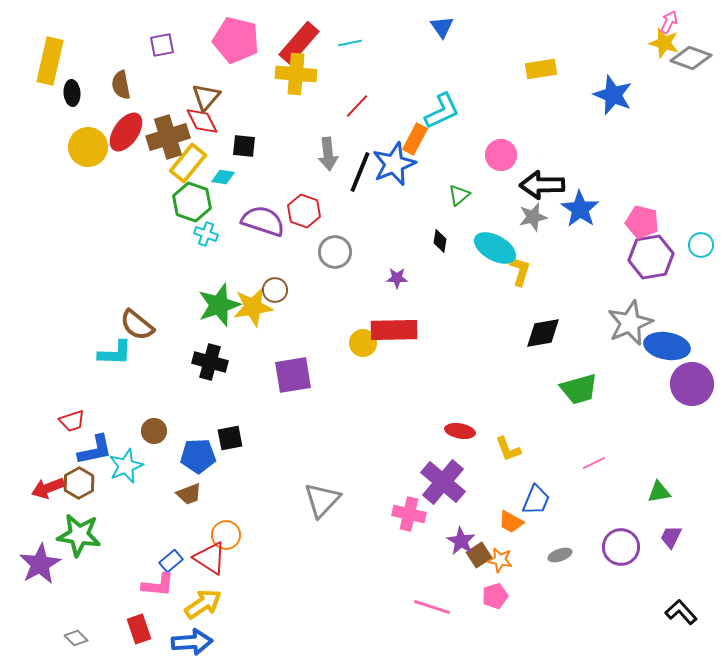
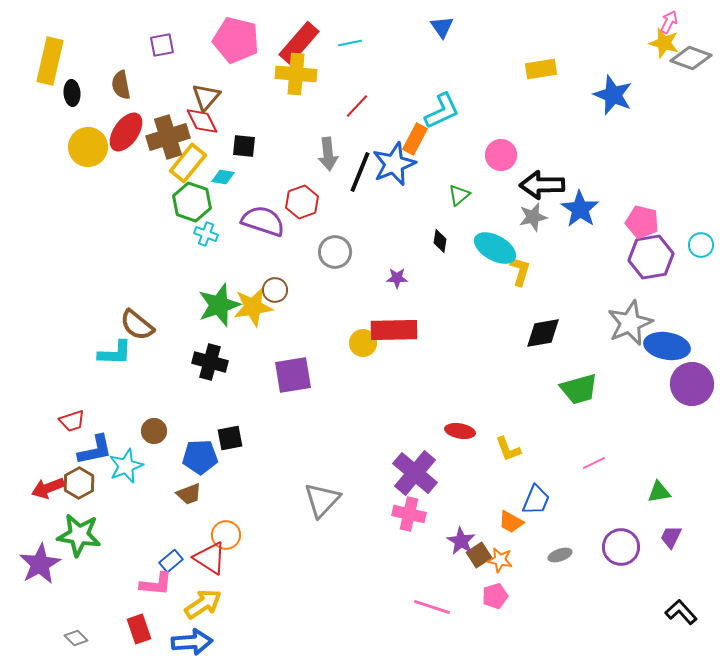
red hexagon at (304, 211): moved 2 px left, 9 px up; rotated 20 degrees clockwise
blue pentagon at (198, 456): moved 2 px right, 1 px down
purple cross at (443, 482): moved 28 px left, 9 px up
pink L-shape at (158, 585): moved 2 px left, 1 px up
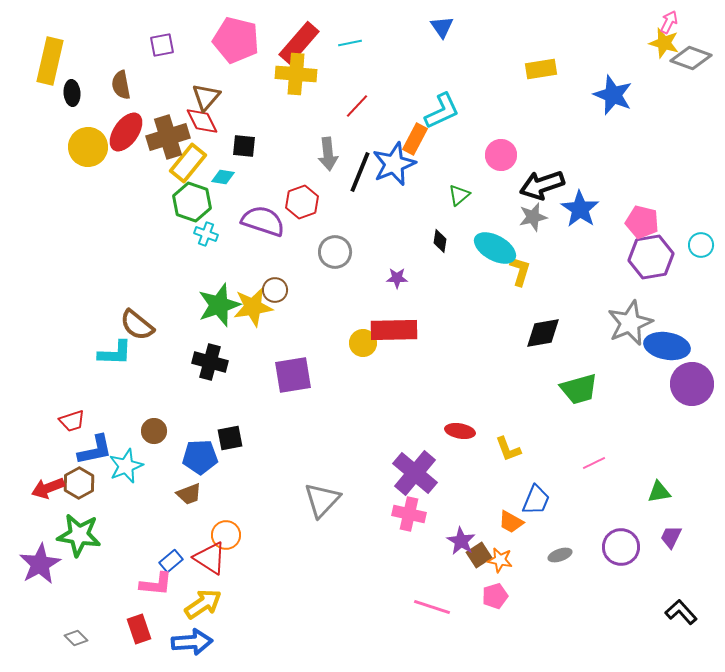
black arrow at (542, 185): rotated 18 degrees counterclockwise
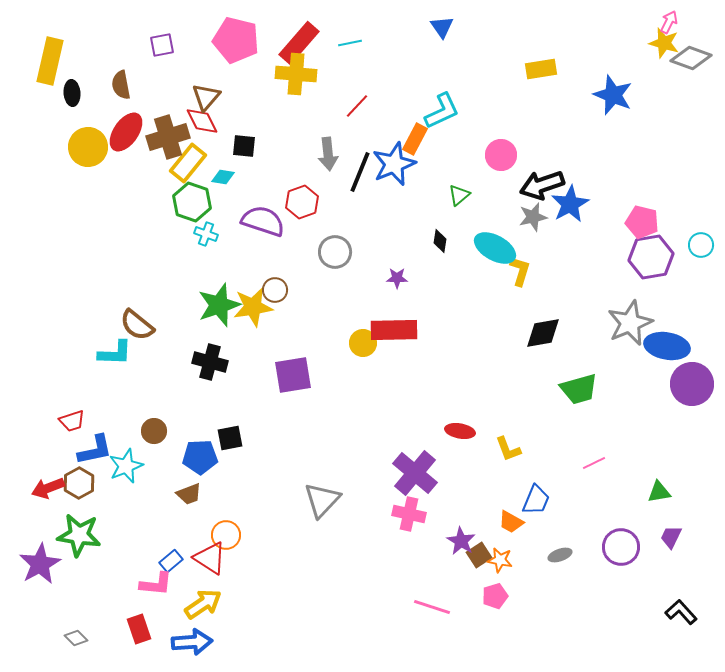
blue star at (580, 209): moved 10 px left, 5 px up; rotated 9 degrees clockwise
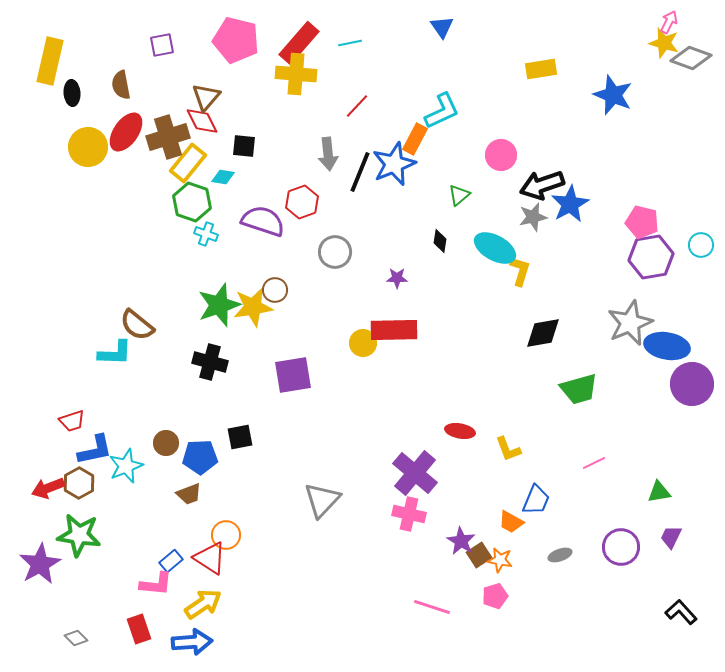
brown circle at (154, 431): moved 12 px right, 12 px down
black square at (230, 438): moved 10 px right, 1 px up
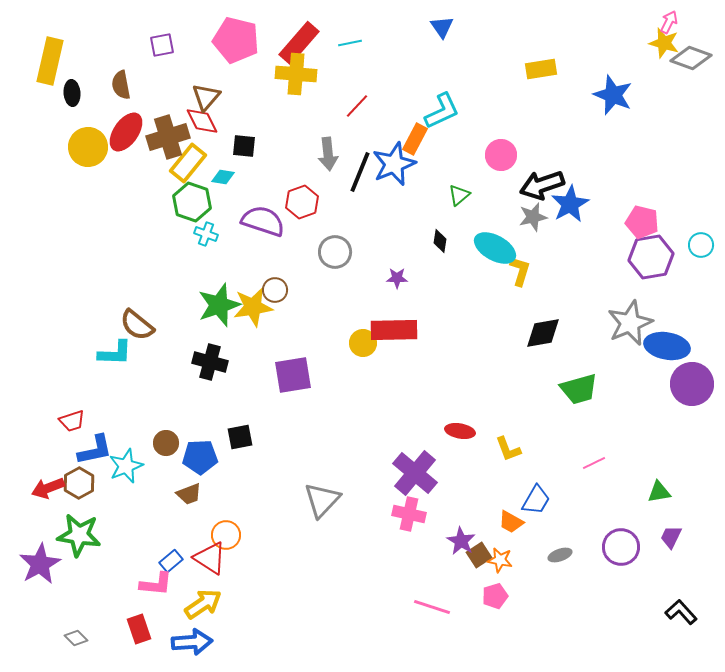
blue trapezoid at (536, 500): rotated 8 degrees clockwise
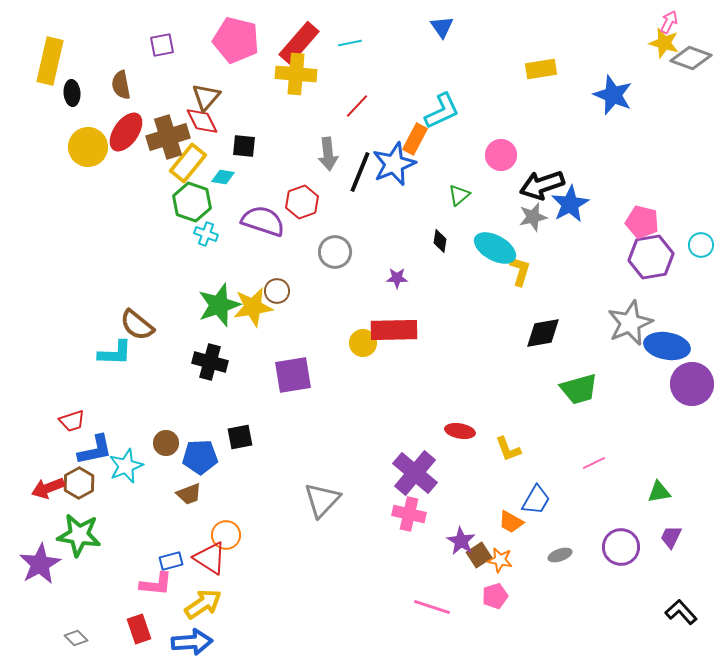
brown circle at (275, 290): moved 2 px right, 1 px down
blue rectangle at (171, 561): rotated 25 degrees clockwise
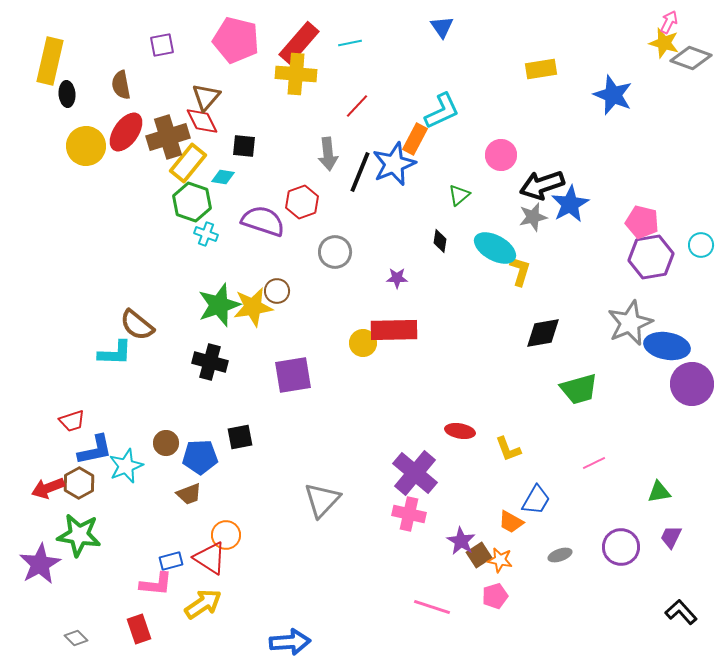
black ellipse at (72, 93): moved 5 px left, 1 px down
yellow circle at (88, 147): moved 2 px left, 1 px up
blue arrow at (192, 642): moved 98 px right
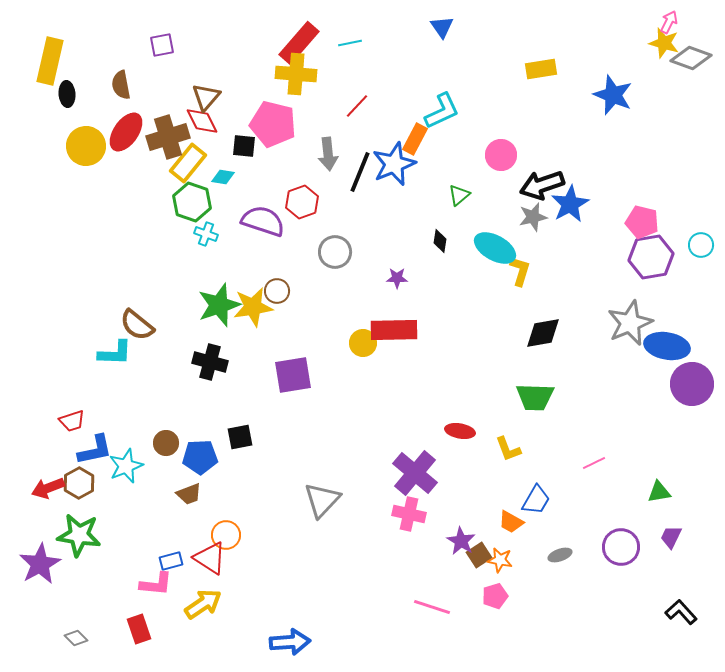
pink pentagon at (236, 40): moved 37 px right, 84 px down
green trapezoid at (579, 389): moved 44 px left, 8 px down; rotated 18 degrees clockwise
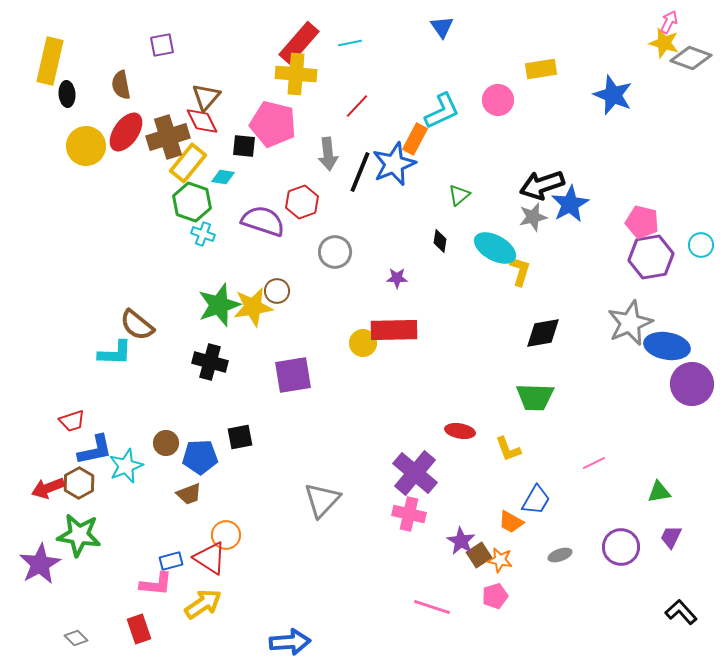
pink circle at (501, 155): moved 3 px left, 55 px up
cyan cross at (206, 234): moved 3 px left
